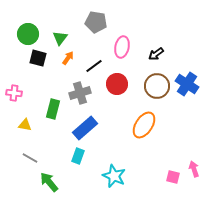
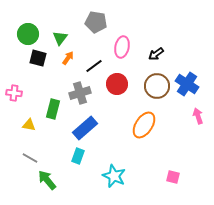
yellow triangle: moved 4 px right
pink arrow: moved 4 px right, 53 px up
green arrow: moved 2 px left, 2 px up
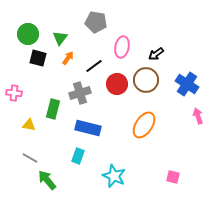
brown circle: moved 11 px left, 6 px up
blue rectangle: moved 3 px right; rotated 55 degrees clockwise
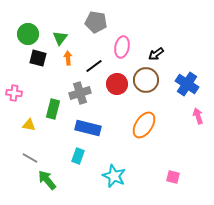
orange arrow: rotated 40 degrees counterclockwise
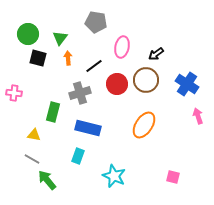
green rectangle: moved 3 px down
yellow triangle: moved 5 px right, 10 px down
gray line: moved 2 px right, 1 px down
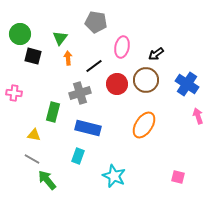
green circle: moved 8 px left
black square: moved 5 px left, 2 px up
pink square: moved 5 px right
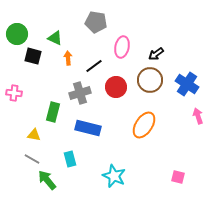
green circle: moved 3 px left
green triangle: moved 5 px left; rotated 42 degrees counterclockwise
brown circle: moved 4 px right
red circle: moved 1 px left, 3 px down
cyan rectangle: moved 8 px left, 3 px down; rotated 35 degrees counterclockwise
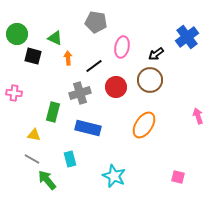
blue cross: moved 47 px up; rotated 20 degrees clockwise
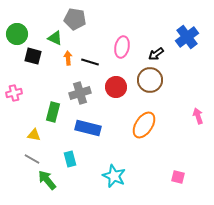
gray pentagon: moved 21 px left, 3 px up
black line: moved 4 px left, 4 px up; rotated 54 degrees clockwise
pink cross: rotated 21 degrees counterclockwise
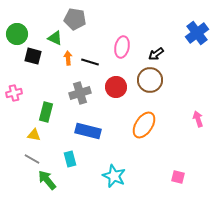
blue cross: moved 10 px right, 4 px up
green rectangle: moved 7 px left
pink arrow: moved 3 px down
blue rectangle: moved 3 px down
